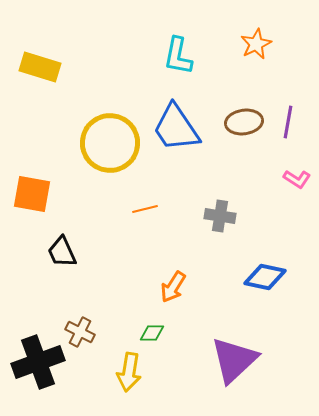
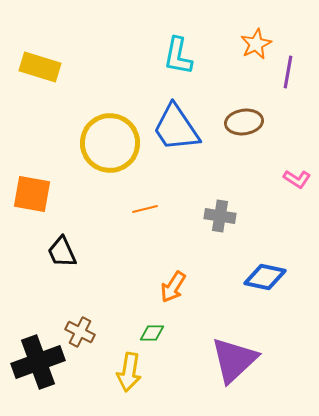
purple line: moved 50 px up
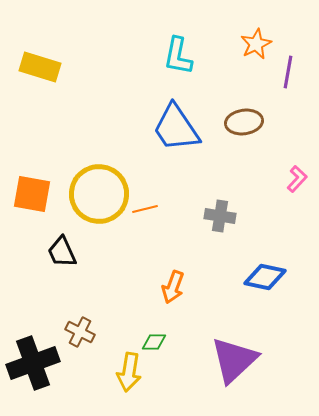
yellow circle: moved 11 px left, 51 px down
pink L-shape: rotated 80 degrees counterclockwise
orange arrow: rotated 12 degrees counterclockwise
green diamond: moved 2 px right, 9 px down
black cross: moved 5 px left, 1 px down
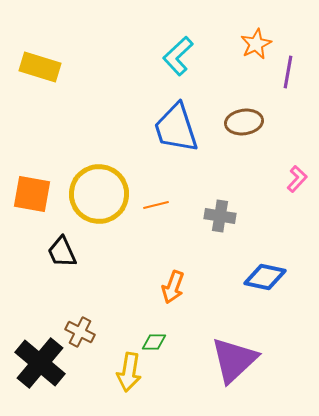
cyan L-shape: rotated 36 degrees clockwise
blue trapezoid: rotated 16 degrees clockwise
orange line: moved 11 px right, 4 px up
black cross: moved 7 px right; rotated 30 degrees counterclockwise
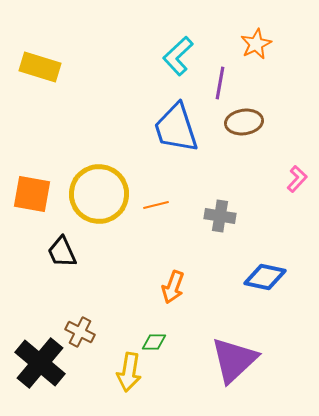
purple line: moved 68 px left, 11 px down
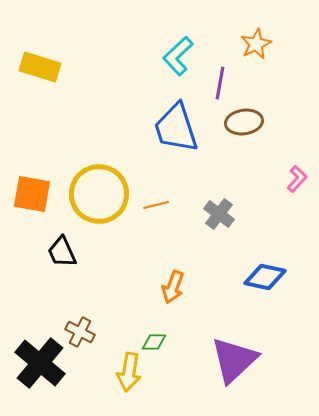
gray cross: moved 1 px left, 2 px up; rotated 28 degrees clockwise
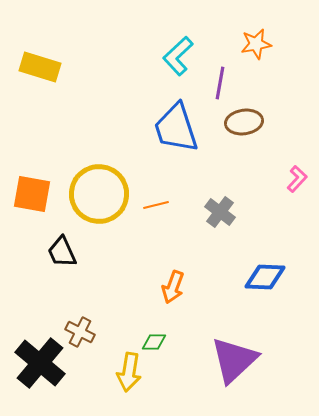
orange star: rotated 16 degrees clockwise
gray cross: moved 1 px right, 2 px up
blue diamond: rotated 9 degrees counterclockwise
